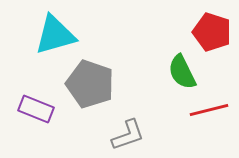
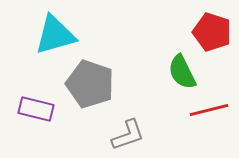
purple rectangle: rotated 8 degrees counterclockwise
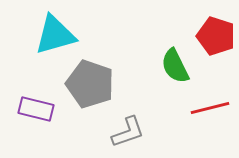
red pentagon: moved 4 px right, 4 px down
green semicircle: moved 7 px left, 6 px up
red line: moved 1 px right, 2 px up
gray L-shape: moved 3 px up
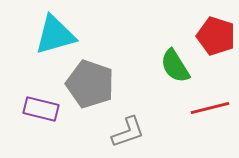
green semicircle: rotated 6 degrees counterclockwise
purple rectangle: moved 5 px right
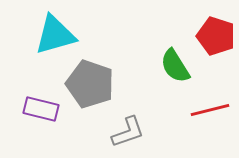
red line: moved 2 px down
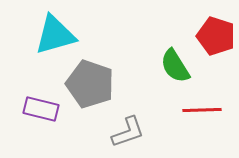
red line: moved 8 px left; rotated 12 degrees clockwise
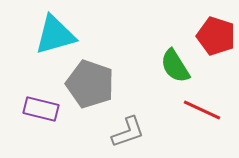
red line: rotated 27 degrees clockwise
